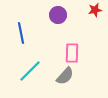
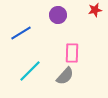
blue line: rotated 70 degrees clockwise
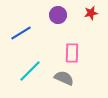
red star: moved 4 px left, 3 px down
gray semicircle: moved 1 px left, 2 px down; rotated 108 degrees counterclockwise
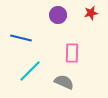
blue line: moved 5 px down; rotated 45 degrees clockwise
gray semicircle: moved 4 px down
